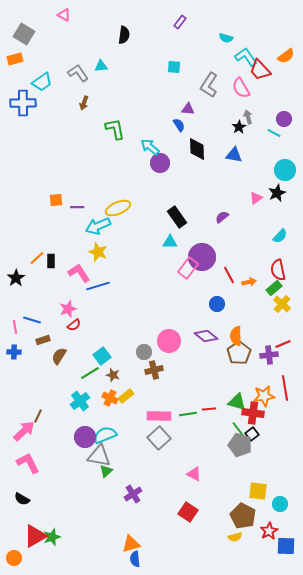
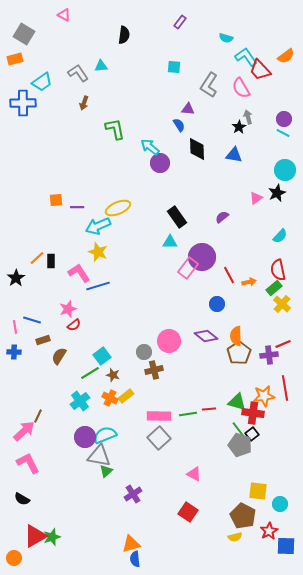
cyan line at (274, 133): moved 9 px right
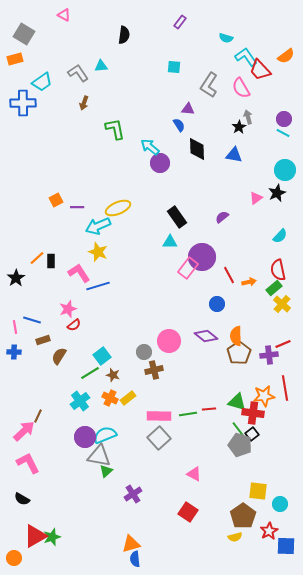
orange square at (56, 200): rotated 24 degrees counterclockwise
yellow rectangle at (126, 396): moved 2 px right, 2 px down
brown pentagon at (243, 516): rotated 10 degrees clockwise
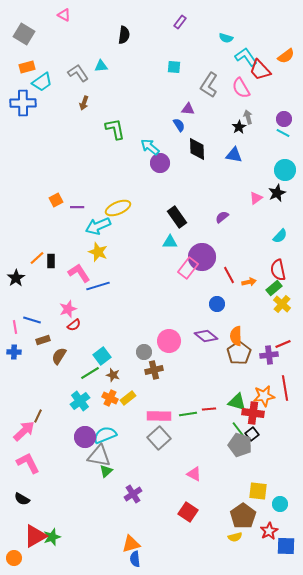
orange rectangle at (15, 59): moved 12 px right, 8 px down
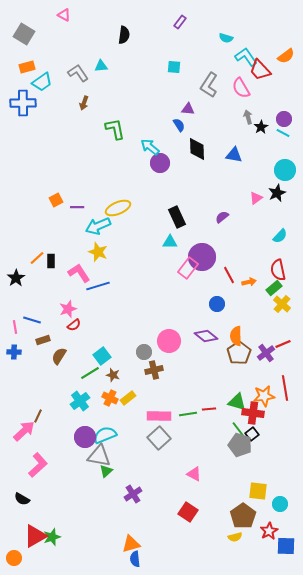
black star at (239, 127): moved 22 px right
black rectangle at (177, 217): rotated 10 degrees clockwise
purple cross at (269, 355): moved 3 px left, 2 px up; rotated 30 degrees counterclockwise
pink L-shape at (28, 463): moved 10 px right, 2 px down; rotated 75 degrees clockwise
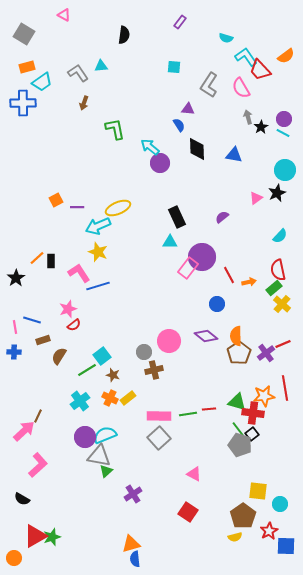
green line at (90, 373): moved 3 px left, 3 px up
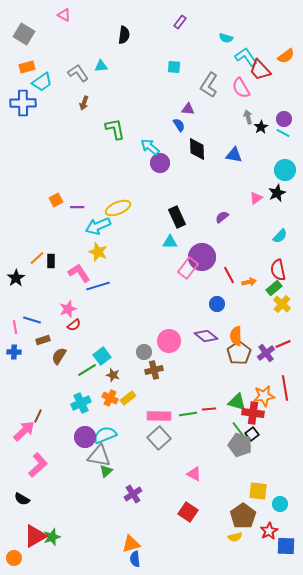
cyan cross at (80, 401): moved 1 px right, 2 px down; rotated 12 degrees clockwise
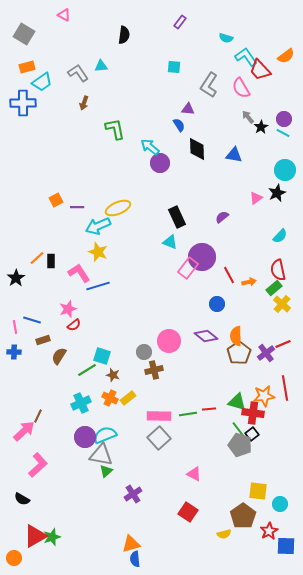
gray arrow at (248, 117): rotated 24 degrees counterclockwise
cyan triangle at (170, 242): rotated 21 degrees clockwise
cyan square at (102, 356): rotated 36 degrees counterclockwise
gray triangle at (99, 456): moved 2 px right, 1 px up
yellow semicircle at (235, 537): moved 11 px left, 3 px up
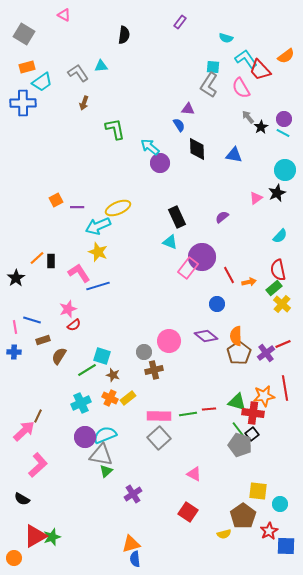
cyan L-shape at (246, 57): moved 2 px down
cyan square at (174, 67): moved 39 px right
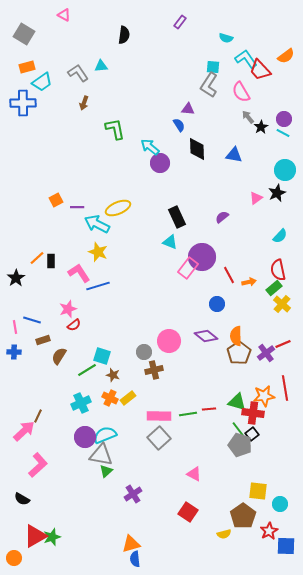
pink semicircle at (241, 88): moved 4 px down
cyan arrow at (98, 226): moved 1 px left, 2 px up; rotated 50 degrees clockwise
